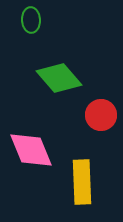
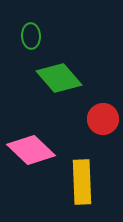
green ellipse: moved 16 px down
red circle: moved 2 px right, 4 px down
pink diamond: rotated 24 degrees counterclockwise
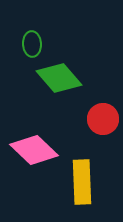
green ellipse: moved 1 px right, 8 px down
pink diamond: moved 3 px right
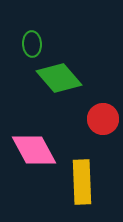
pink diamond: rotated 18 degrees clockwise
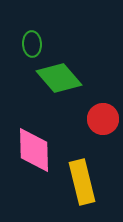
pink diamond: rotated 27 degrees clockwise
yellow rectangle: rotated 12 degrees counterclockwise
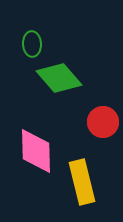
red circle: moved 3 px down
pink diamond: moved 2 px right, 1 px down
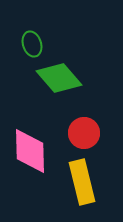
green ellipse: rotated 15 degrees counterclockwise
red circle: moved 19 px left, 11 px down
pink diamond: moved 6 px left
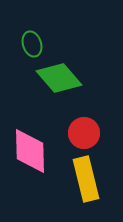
yellow rectangle: moved 4 px right, 3 px up
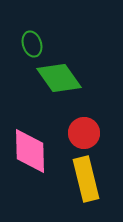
green diamond: rotated 6 degrees clockwise
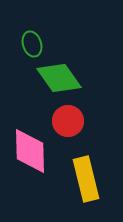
red circle: moved 16 px left, 12 px up
